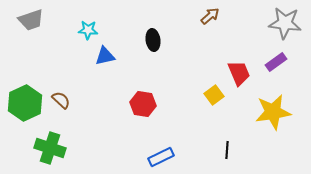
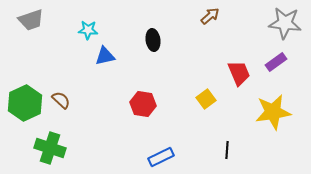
yellow square: moved 8 px left, 4 px down
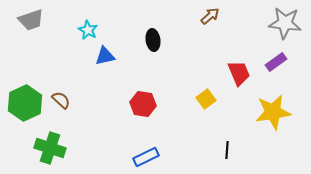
cyan star: rotated 24 degrees clockwise
blue rectangle: moved 15 px left
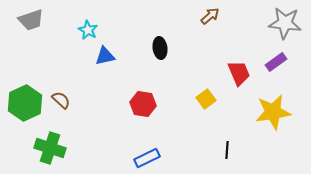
black ellipse: moved 7 px right, 8 px down
blue rectangle: moved 1 px right, 1 px down
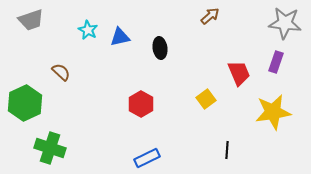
blue triangle: moved 15 px right, 19 px up
purple rectangle: rotated 35 degrees counterclockwise
brown semicircle: moved 28 px up
red hexagon: moved 2 px left; rotated 20 degrees clockwise
